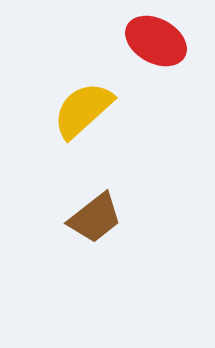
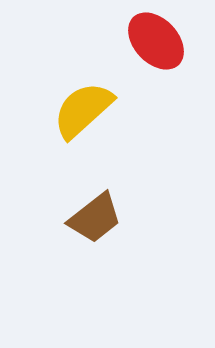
red ellipse: rotated 18 degrees clockwise
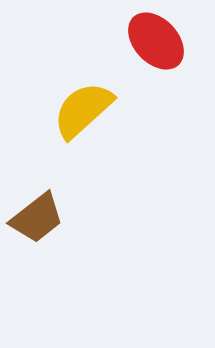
brown trapezoid: moved 58 px left
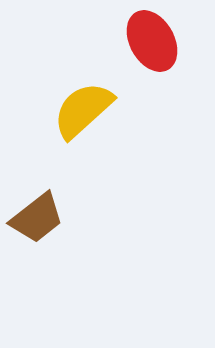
red ellipse: moved 4 px left; rotated 14 degrees clockwise
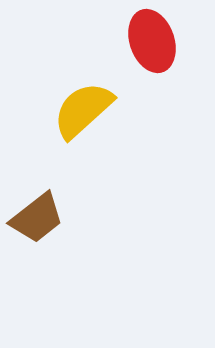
red ellipse: rotated 10 degrees clockwise
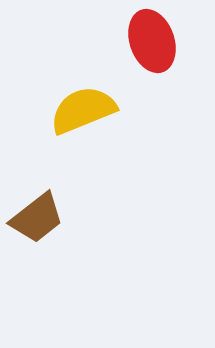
yellow semicircle: rotated 20 degrees clockwise
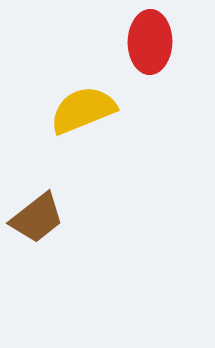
red ellipse: moved 2 px left, 1 px down; rotated 20 degrees clockwise
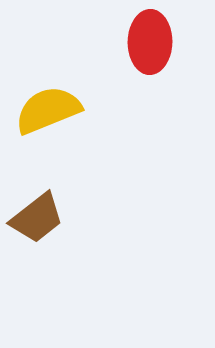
yellow semicircle: moved 35 px left
